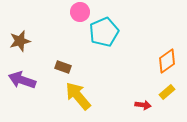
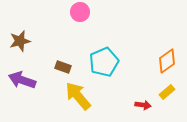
cyan pentagon: moved 30 px down
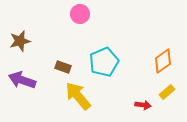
pink circle: moved 2 px down
orange diamond: moved 4 px left
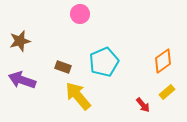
red arrow: rotated 42 degrees clockwise
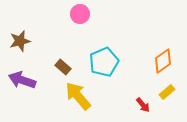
brown rectangle: rotated 21 degrees clockwise
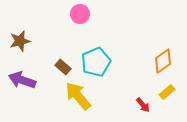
cyan pentagon: moved 8 px left
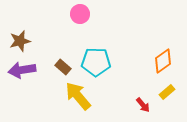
cyan pentagon: rotated 24 degrees clockwise
purple arrow: moved 10 px up; rotated 28 degrees counterclockwise
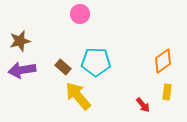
yellow rectangle: rotated 42 degrees counterclockwise
